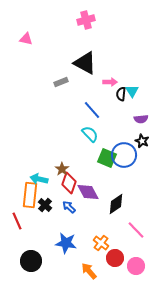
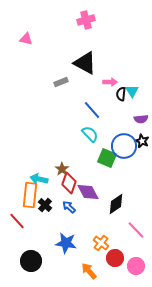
blue circle: moved 9 px up
red line: rotated 18 degrees counterclockwise
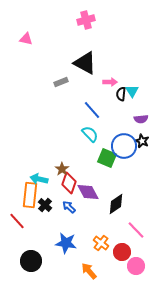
red circle: moved 7 px right, 6 px up
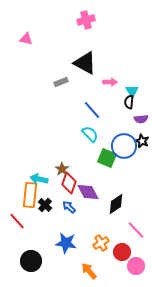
black semicircle: moved 8 px right, 8 px down
orange cross: rotated 21 degrees clockwise
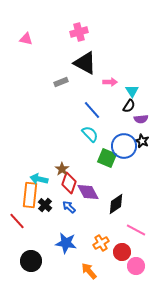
pink cross: moved 7 px left, 12 px down
black semicircle: moved 4 px down; rotated 152 degrees counterclockwise
pink line: rotated 18 degrees counterclockwise
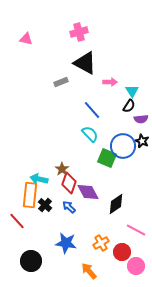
blue circle: moved 1 px left
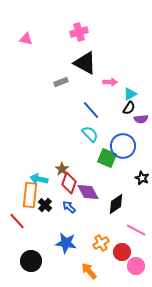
cyan triangle: moved 2 px left, 3 px down; rotated 32 degrees clockwise
black semicircle: moved 2 px down
blue line: moved 1 px left
black star: moved 37 px down
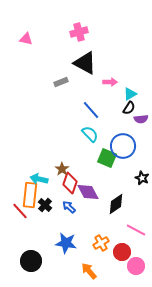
red diamond: moved 1 px right
red line: moved 3 px right, 10 px up
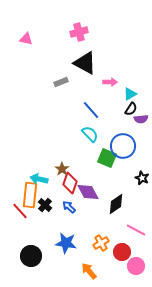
black semicircle: moved 2 px right, 1 px down
black circle: moved 5 px up
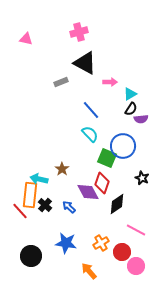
red diamond: moved 32 px right
black diamond: moved 1 px right
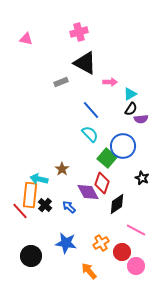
green square: rotated 18 degrees clockwise
